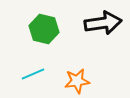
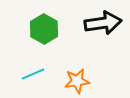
green hexagon: rotated 16 degrees clockwise
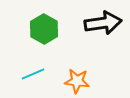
orange star: rotated 15 degrees clockwise
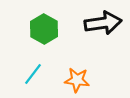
cyan line: rotated 30 degrees counterclockwise
orange star: moved 1 px up
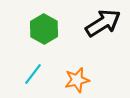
black arrow: rotated 24 degrees counterclockwise
orange star: rotated 20 degrees counterclockwise
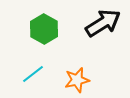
cyan line: rotated 15 degrees clockwise
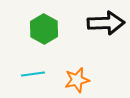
black arrow: moved 3 px right; rotated 30 degrees clockwise
cyan line: rotated 30 degrees clockwise
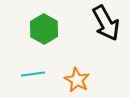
black arrow: rotated 63 degrees clockwise
orange star: rotated 30 degrees counterclockwise
